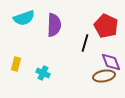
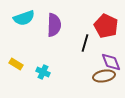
yellow rectangle: rotated 72 degrees counterclockwise
cyan cross: moved 1 px up
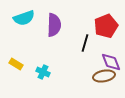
red pentagon: rotated 25 degrees clockwise
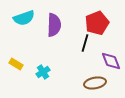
red pentagon: moved 9 px left, 3 px up
purple diamond: moved 1 px up
cyan cross: rotated 32 degrees clockwise
brown ellipse: moved 9 px left, 7 px down
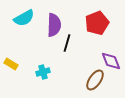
cyan semicircle: rotated 10 degrees counterclockwise
black line: moved 18 px left
yellow rectangle: moved 5 px left
cyan cross: rotated 16 degrees clockwise
brown ellipse: moved 3 px up; rotated 45 degrees counterclockwise
